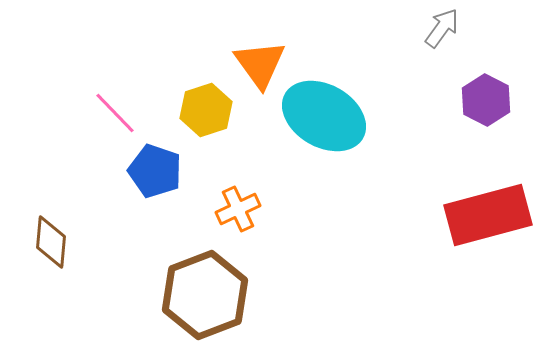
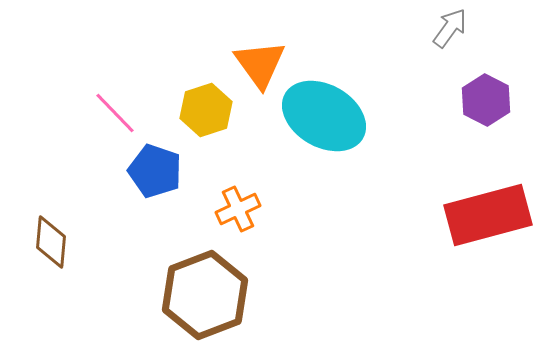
gray arrow: moved 8 px right
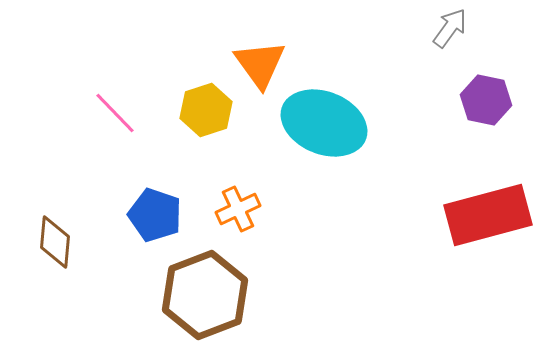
purple hexagon: rotated 15 degrees counterclockwise
cyan ellipse: moved 7 px down; rotated 8 degrees counterclockwise
blue pentagon: moved 44 px down
brown diamond: moved 4 px right
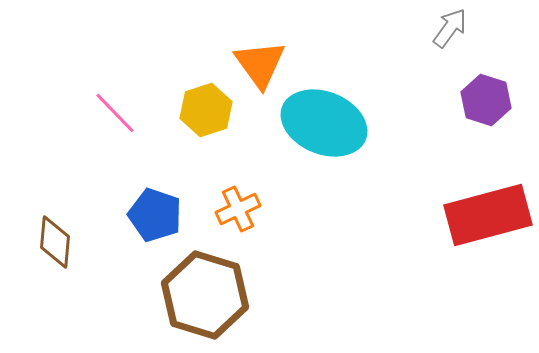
purple hexagon: rotated 6 degrees clockwise
brown hexagon: rotated 22 degrees counterclockwise
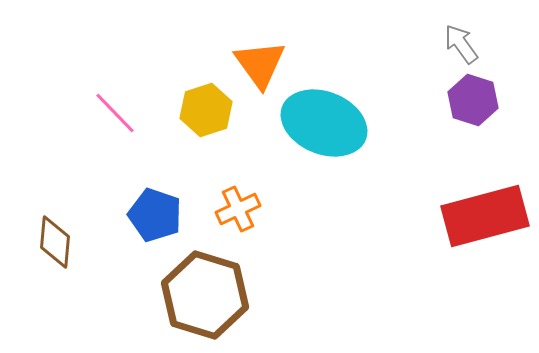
gray arrow: moved 11 px right, 16 px down; rotated 72 degrees counterclockwise
purple hexagon: moved 13 px left
red rectangle: moved 3 px left, 1 px down
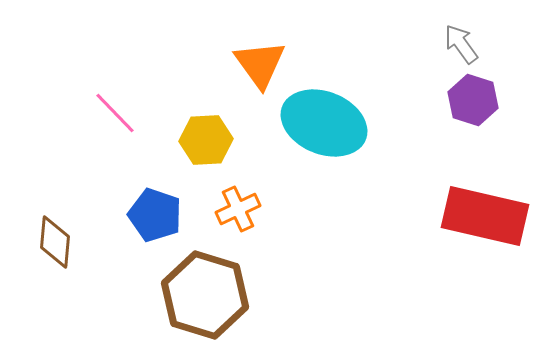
yellow hexagon: moved 30 px down; rotated 15 degrees clockwise
red rectangle: rotated 28 degrees clockwise
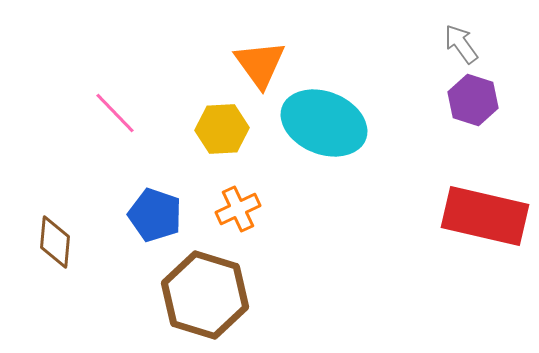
yellow hexagon: moved 16 px right, 11 px up
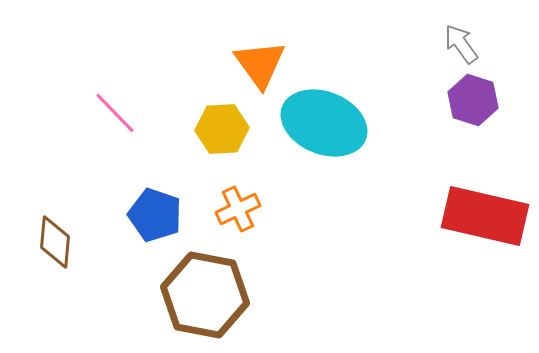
brown hexagon: rotated 6 degrees counterclockwise
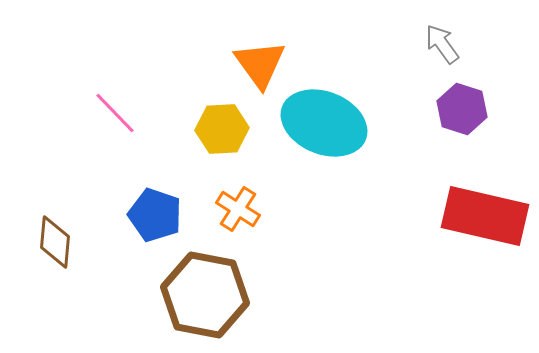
gray arrow: moved 19 px left
purple hexagon: moved 11 px left, 9 px down
orange cross: rotated 33 degrees counterclockwise
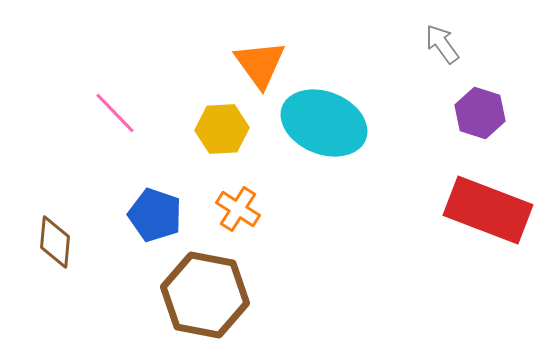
purple hexagon: moved 18 px right, 4 px down
red rectangle: moved 3 px right, 6 px up; rotated 8 degrees clockwise
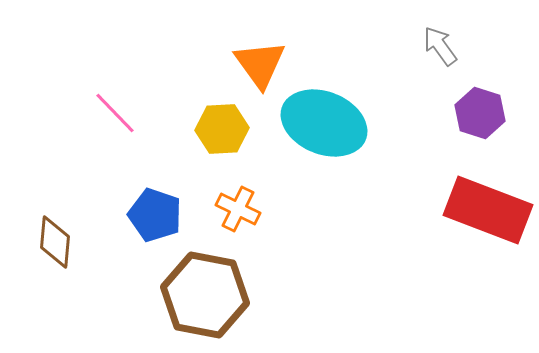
gray arrow: moved 2 px left, 2 px down
orange cross: rotated 6 degrees counterclockwise
